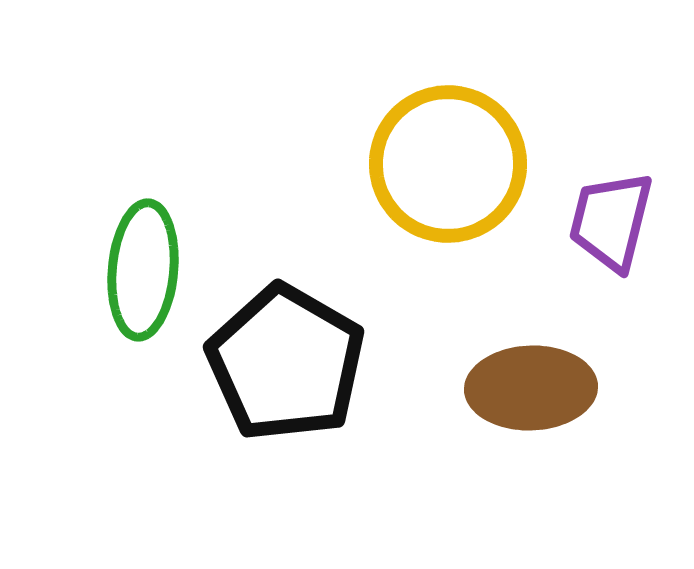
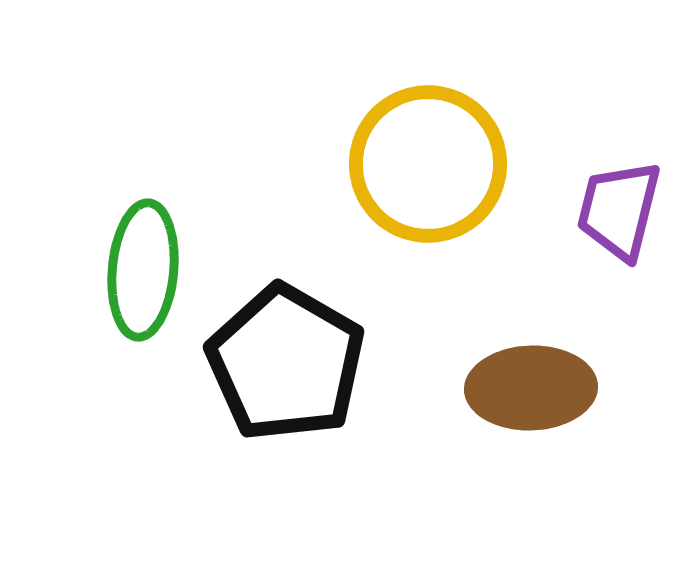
yellow circle: moved 20 px left
purple trapezoid: moved 8 px right, 11 px up
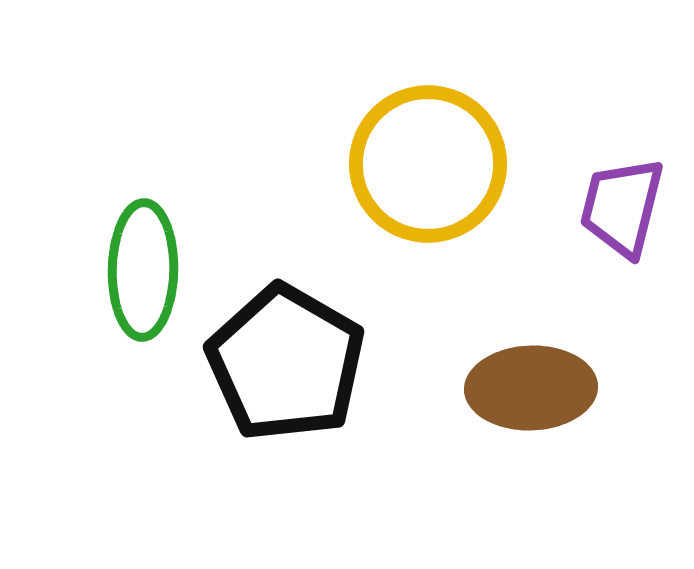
purple trapezoid: moved 3 px right, 3 px up
green ellipse: rotated 4 degrees counterclockwise
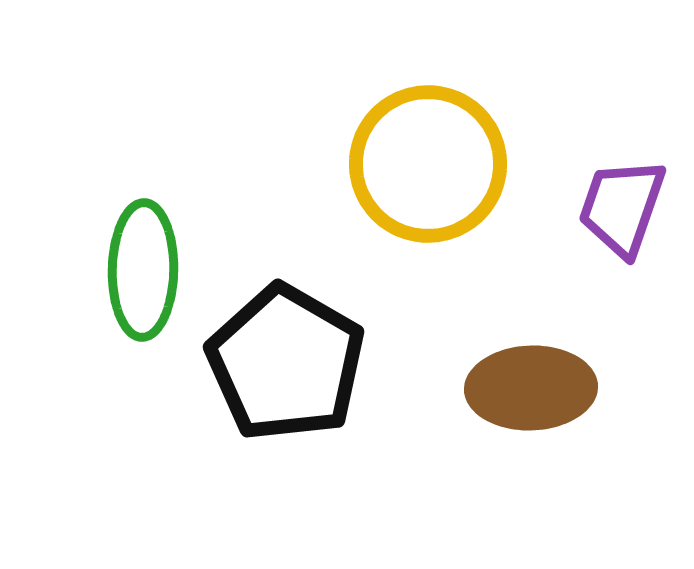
purple trapezoid: rotated 5 degrees clockwise
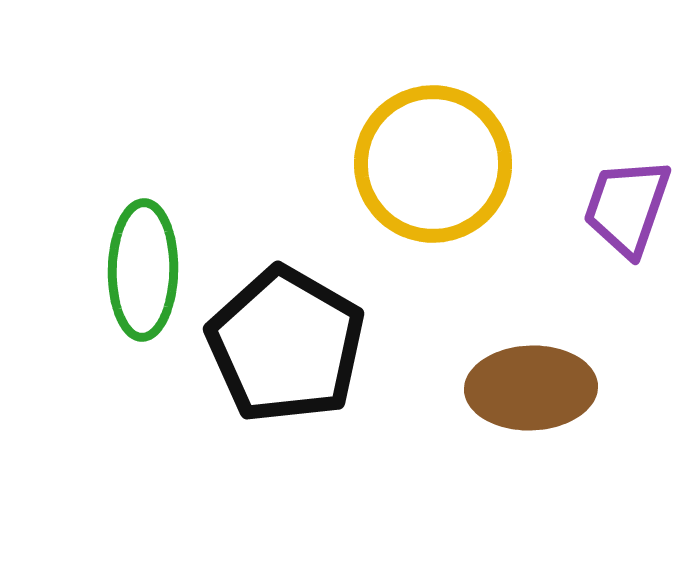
yellow circle: moved 5 px right
purple trapezoid: moved 5 px right
black pentagon: moved 18 px up
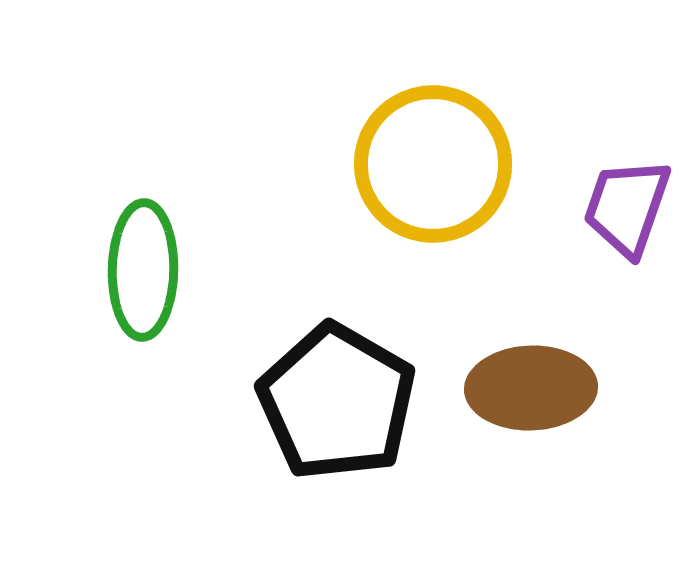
black pentagon: moved 51 px right, 57 px down
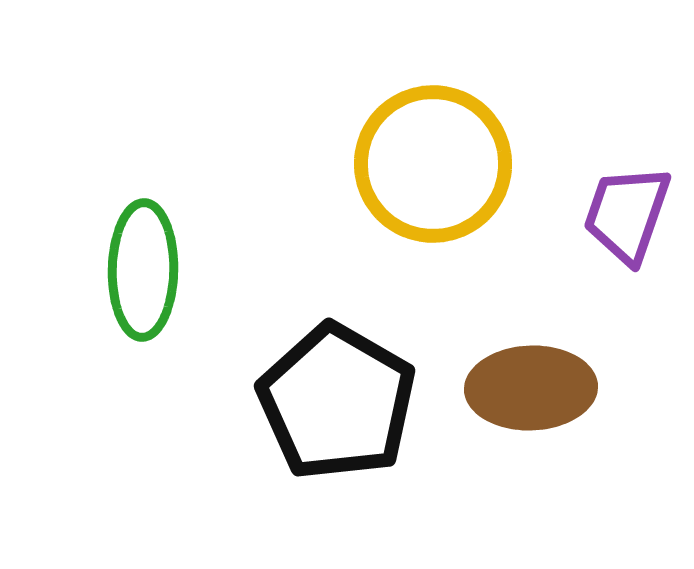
purple trapezoid: moved 7 px down
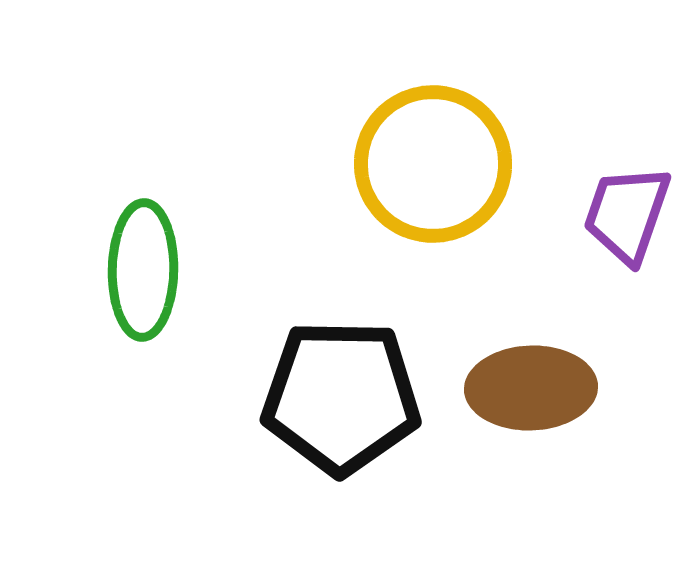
black pentagon: moved 4 px right, 5 px up; rotated 29 degrees counterclockwise
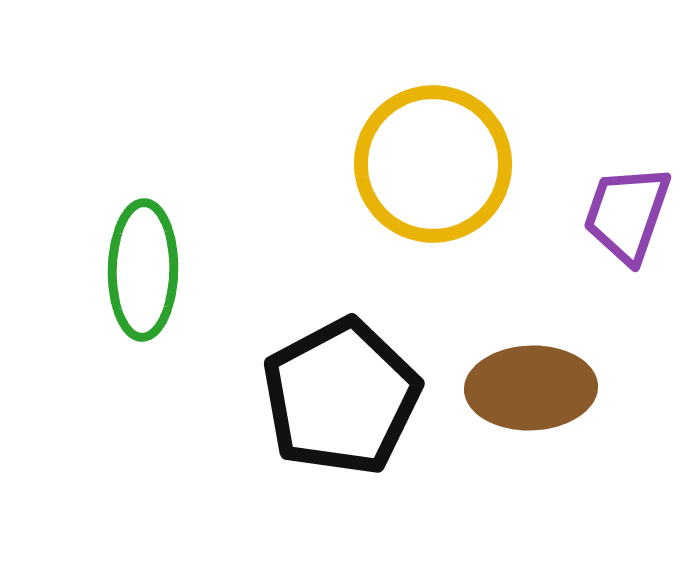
black pentagon: rotated 29 degrees counterclockwise
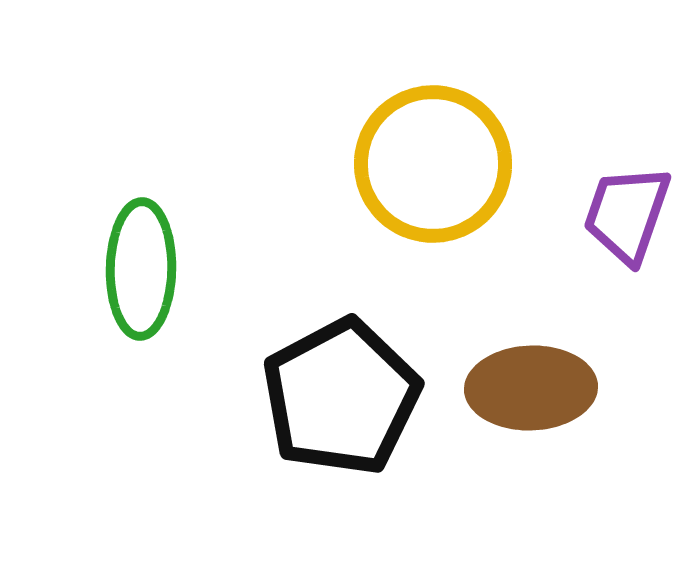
green ellipse: moved 2 px left, 1 px up
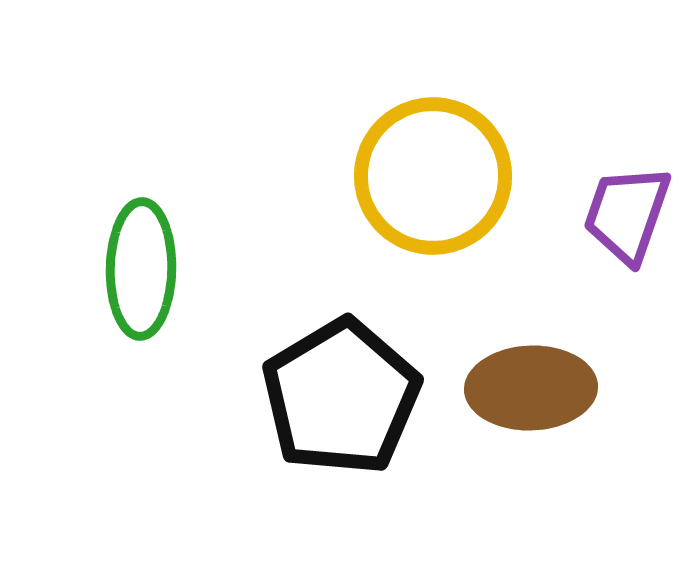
yellow circle: moved 12 px down
black pentagon: rotated 3 degrees counterclockwise
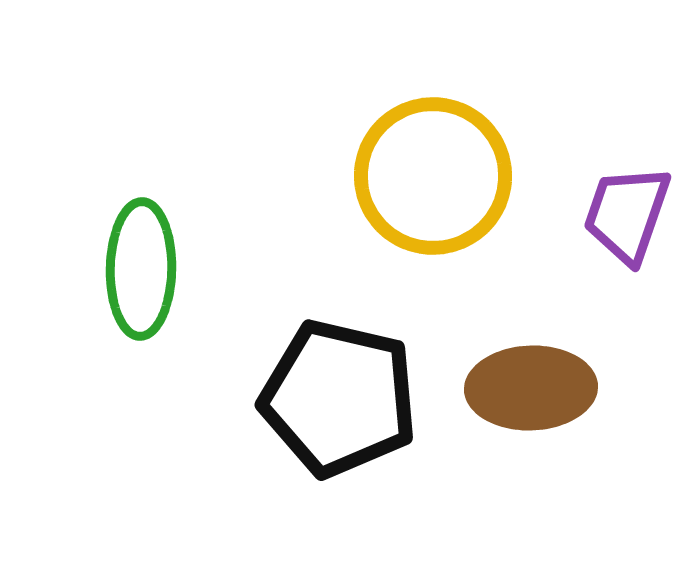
black pentagon: moved 2 px left, 1 px down; rotated 28 degrees counterclockwise
